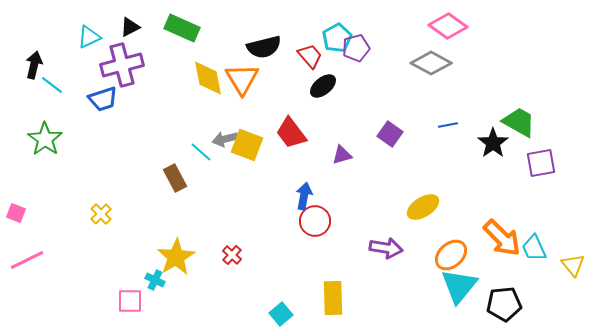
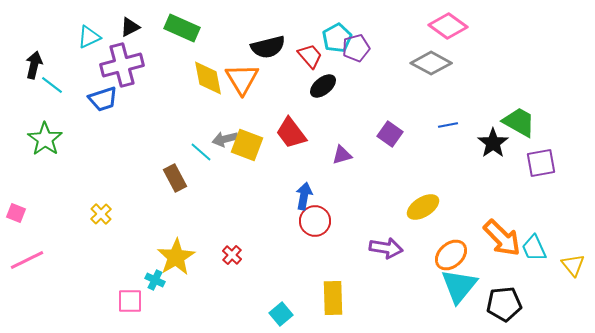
black semicircle at (264, 47): moved 4 px right
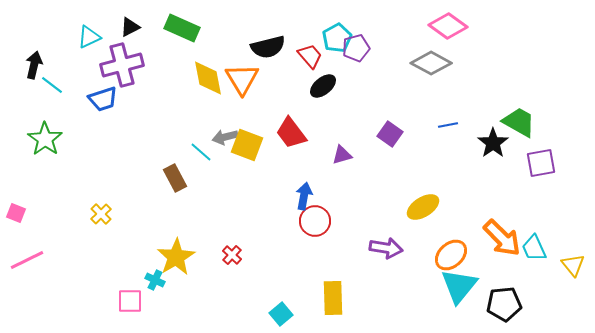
gray arrow at (225, 139): moved 2 px up
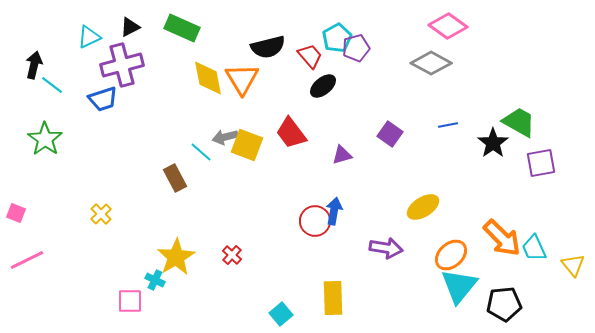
blue arrow at (304, 196): moved 30 px right, 15 px down
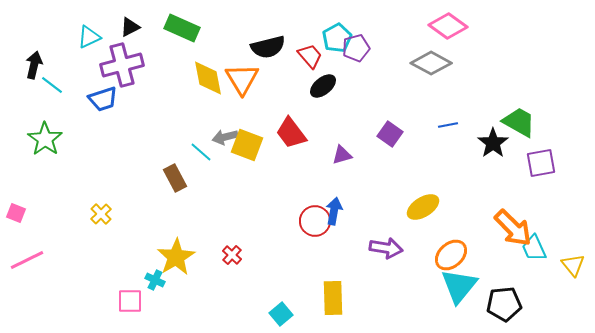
orange arrow at (502, 238): moved 11 px right, 10 px up
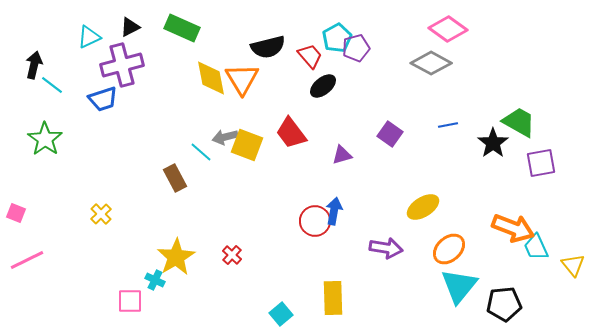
pink diamond at (448, 26): moved 3 px down
yellow diamond at (208, 78): moved 3 px right
orange arrow at (513, 228): rotated 24 degrees counterclockwise
cyan trapezoid at (534, 248): moved 2 px right, 1 px up
orange ellipse at (451, 255): moved 2 px left, 6 px up
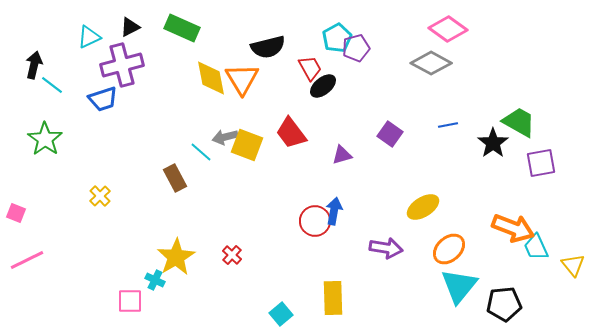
red trapezoid at (310, 56): moved 12 px down; rotated 12 degrees clockwise
yellow cross at (101, 214): moved 1 px left, 18 px up
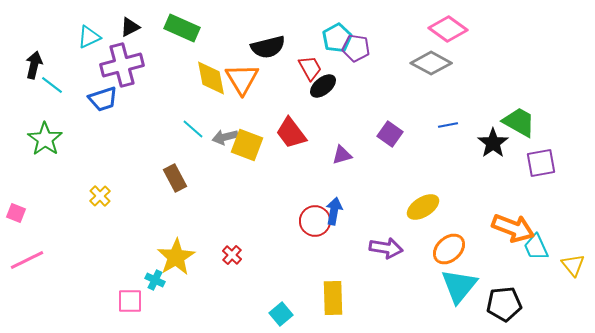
purple pentagon at (356, 48): rotated 24 degrees clockwise
cyan line at (201, 152): moved 8 px left, 23 px up
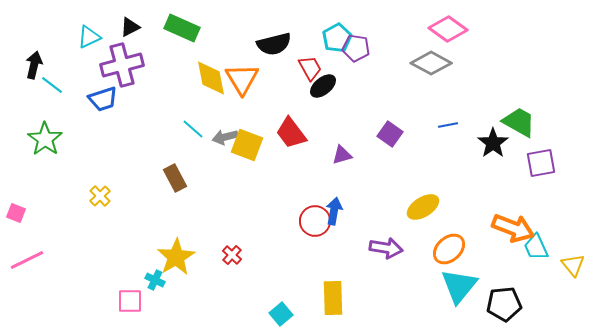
black semicircle at (268, 47): moved 6 px right, 3 px up
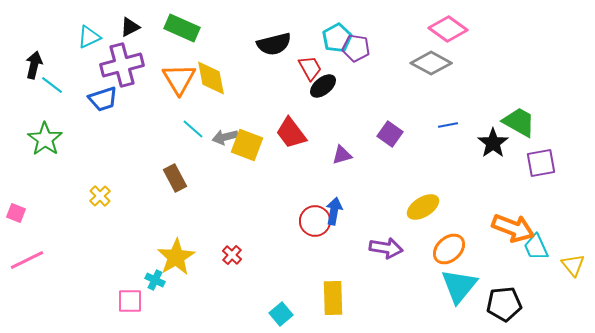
orange triangle at (242, 79): moved 63 px left
